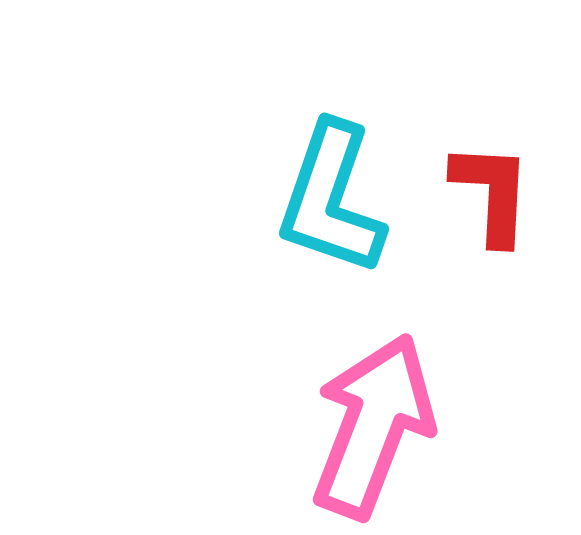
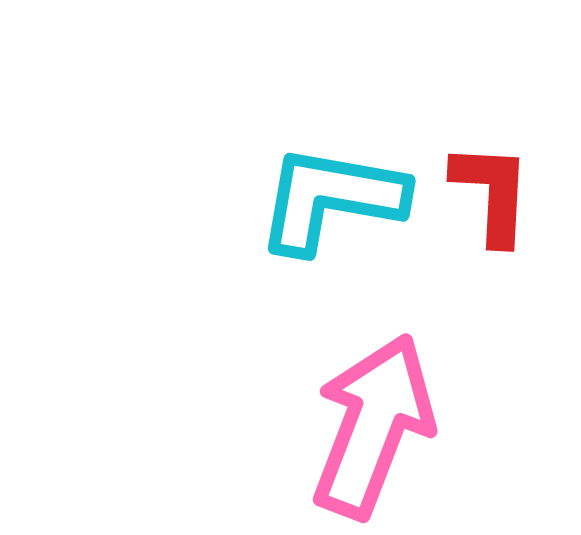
cyan L-shape: rotated 81 degrees clockwise
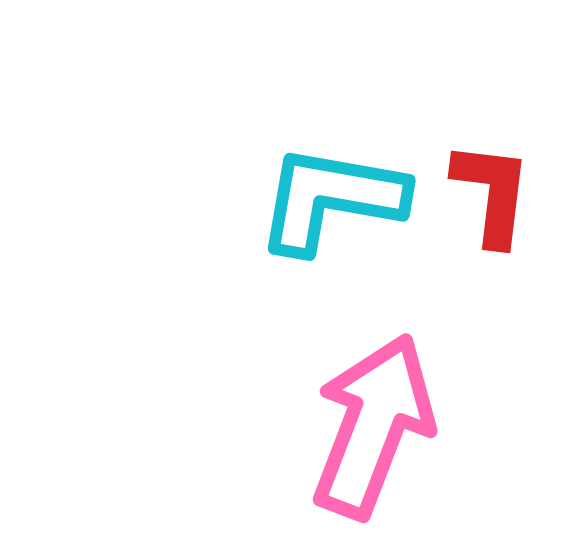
red L-shape: rotated 4 degrees clockwise
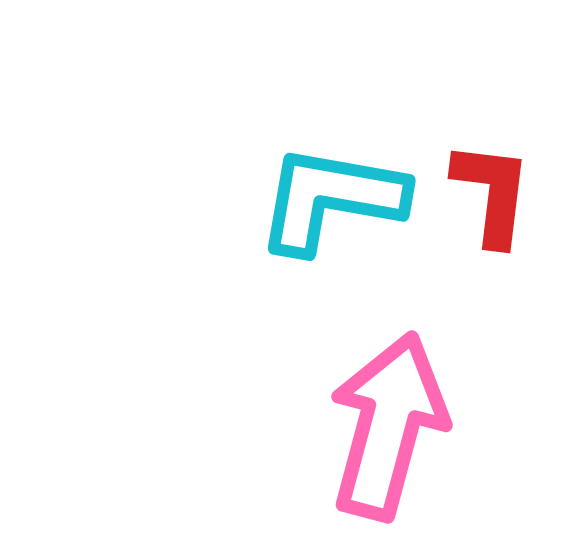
pink arrow: moved 15 px right; rotated 6 degrees counterclockwise
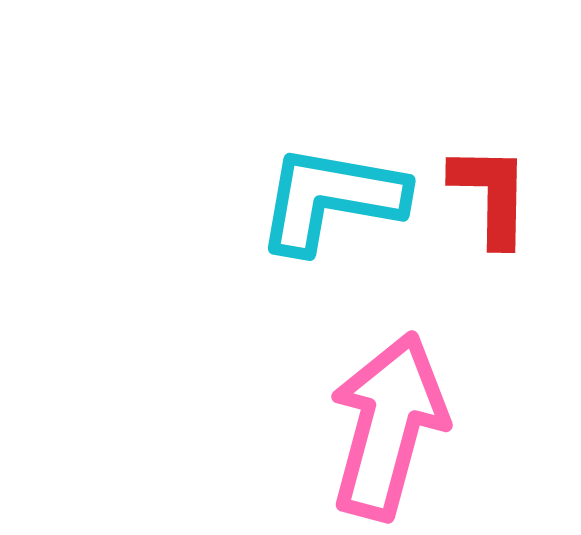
red L-shape: moved 1 px left, 2 px down; rotated 6 degrees counterclockwise
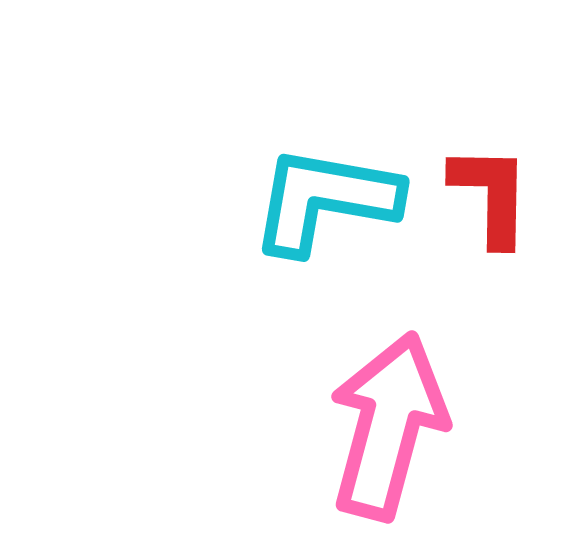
cyan L-shape: moved 6 px left, 1 px down
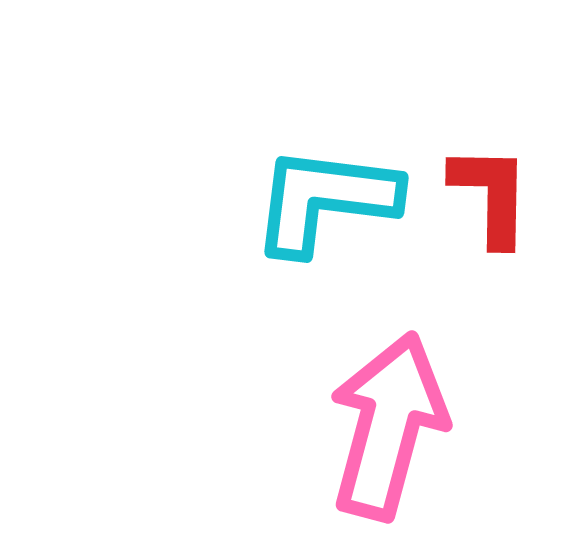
cyan L-shape: rotated 3 degrees counterclockwise
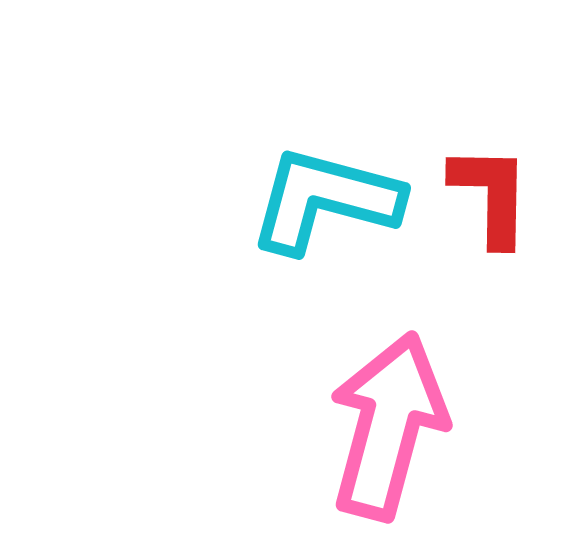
cyan L-shape: rotated 8 degrees clockwise
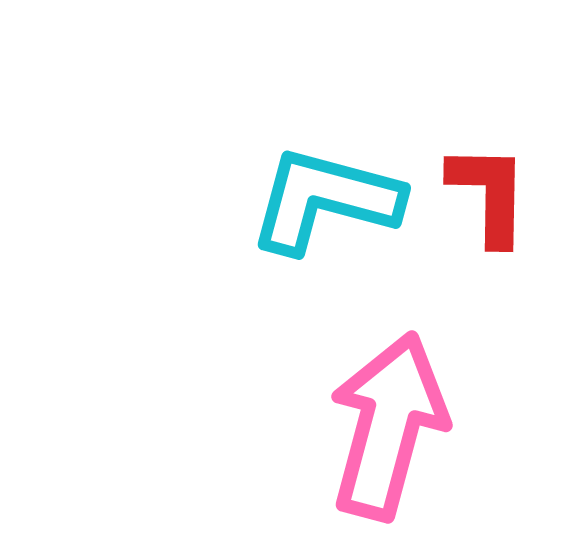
red L-shape: moved 2 px left, 1 px up
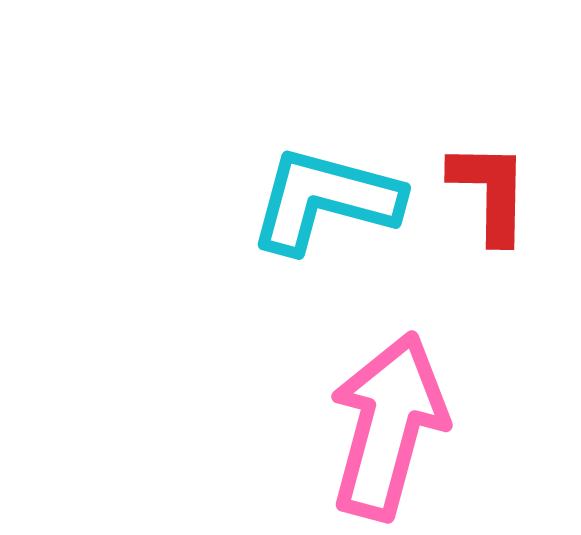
red L-shape: moved 1 px right, 2 px up
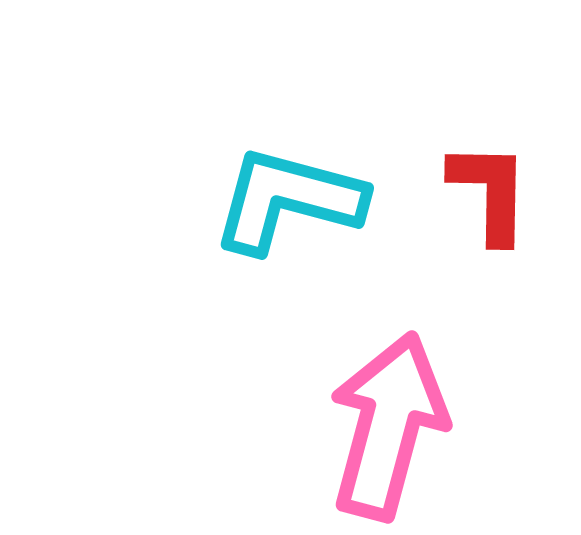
cyan L-shape: moved 37 px left
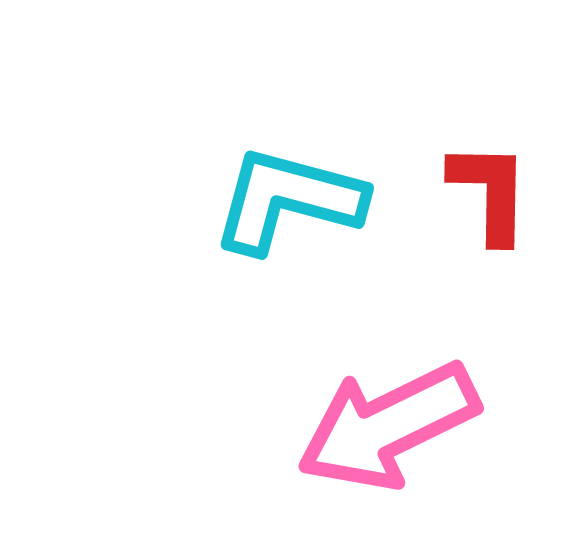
pink arrow: rotated 131 degrees counterclockwise
